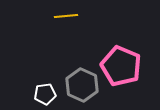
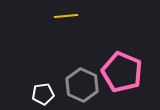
pink pentagon: moved 1 px right, 6 px down
white pentagon: moved 2 px left
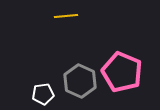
gray hexagon: moved 2 px left, 4 px up
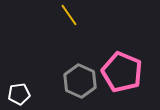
yellow line: moved 3 px right, 1 px up; rotated 60 degrees clockwise
white pentagon: moved 24 px left
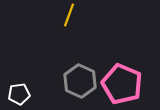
yellow line: rotated 55 degrees clockwise
pink pentagon: moved 12 px down
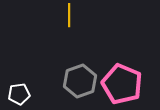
yellow line: rotated 20 degrees counterclockwise
gray hexagon: rotated 16 degrees clockwise
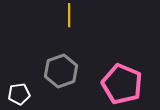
gray hexagon: moved 19 px left, 10 px up
